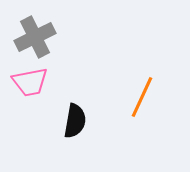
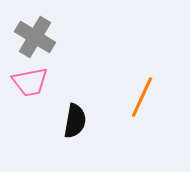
gray cross: rotated 33 degrees counterclockwise
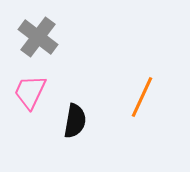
gray cross: moved 3 px right; rotated 6 degrees clockwise
pink trapezoid: moved 10 px down; rotated 126 degrees clockwise
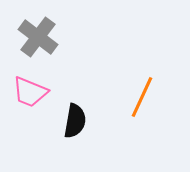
pink trapezoid: rotated 93 degrees counterclockwise
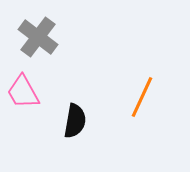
pink trapezoid: moved 7 px left; rotated 39 degrees clockwise
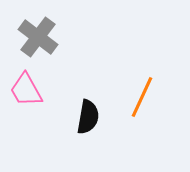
pink trapezoid: moved 3 px right, 2 px up
black semicircle: moved 13 px right, 4 px up
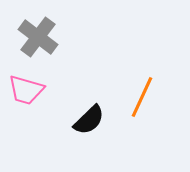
pink trapezoid: rotated 45 degrees counterclockwise
black semicircle: moved 1 px right, 3 px down; rotated 36 degrees clockwise
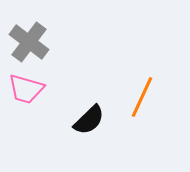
gray cross: moved 9 px left, 5 px down
pink trapezoid: moved 1 px up
